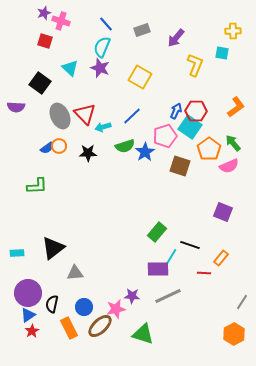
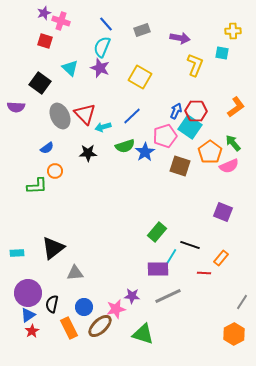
purple arrow at (176, 38): moved 4 px right; rotated 120 degrees counterclockwise
orange circle at (59, 146): moved 4 px left, 25 px down
orange pentagon at (209, 149): moved 1 px right, 3 px down
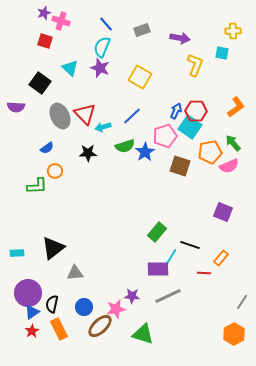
orange pentagon at (210, 152): rotated 25 degrees clockwise
blue triangle at (28, 315): moved 4 px right, 3 px up
orange rectangle at (69, 328): moved 10 px left, 1 px down
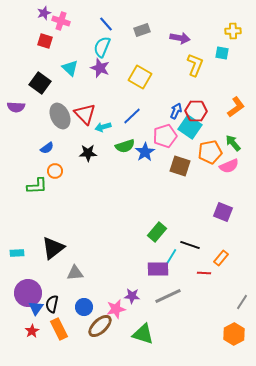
blue triangle at (32, 312): moved 4 px right, 4 px up; rotated 21 degrees counterclockwise
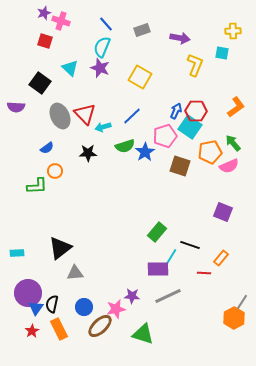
black triangle at (53, 248): moved 7 px right
orange hexagon at (234, 334): moved 16 px up
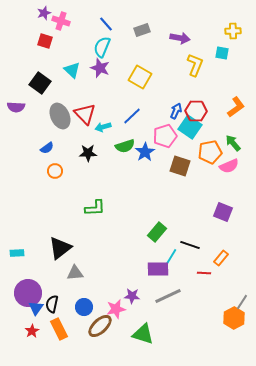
cyan triangle at (70, 68): moved 2 px right, 2 px down
green L-shape at (37, 186): moved 58 px right, 22 px down
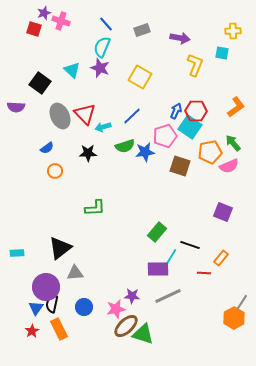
red square at (45, 41): moved 11 px left, 12 px up
blue star at (145, 152): rotated 24 degrees clockwise
purple circle at (28, 293): moved 18 px right, 6 px up
brown ellipse at (100, 326): moved 26 px right
